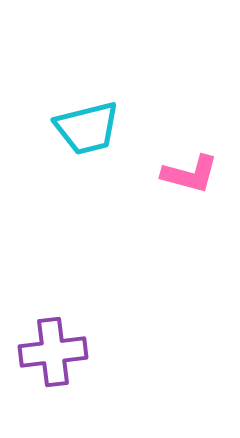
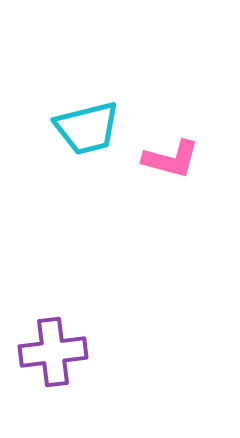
pink L-shape: moved 19 px left, 15 px up
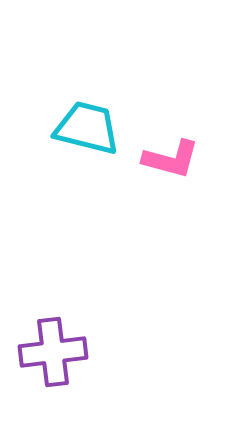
cyan trapezoid: rotated 152 degrees counterclockwise
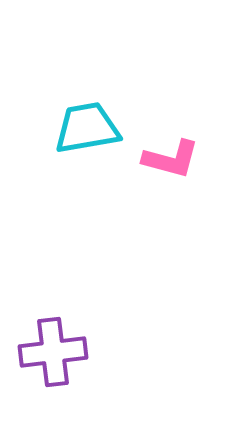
cyan trapezoid: rotated 24 degrees counterclockwise
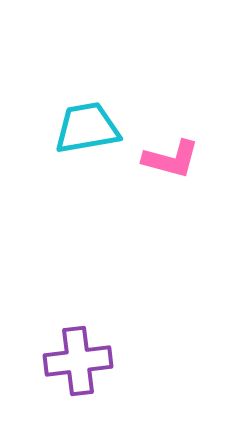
purple cross: moved 25 px right, 9 px down
